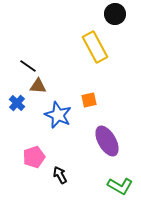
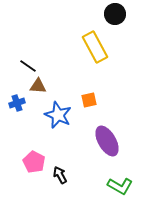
blue cross: rotated 28 degrees clockwise
pink pentagon: moved 5 px down; rotated 25 degrees counterclockwise
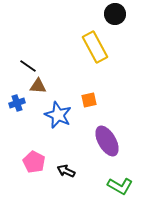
black arrow: moved 6 px right, 4 px up; rotated 36 degrees counterclockwise
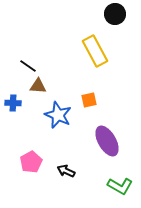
yellow rectangle: moved 4 px down
blue cross: moved 4 px left; rotated 21 degrees clockwise
pink pentagon: moved 3 px left; rotated 15 degrees clockwise
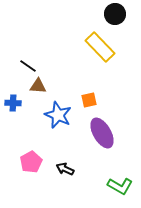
yellow rectangle: moved 5 px right, 4 px up; rotated 16 degrees counterclockwise
purple ellipse: moved 5 px left, 8 px up
black arrow: moved 1 px left, 2 px up
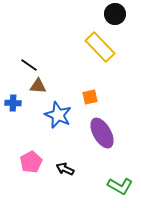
black line: moved 1 px right, 1 px up
orange square: moved 1 px right, 3 px up
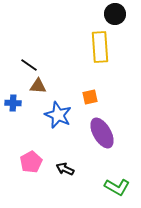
yellow rectangle: rotated 40 degrees clockwise
green L-shape: moved 3 px left, 1 px down
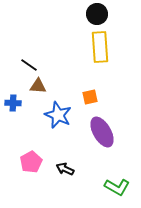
black circle: moved 18 px left
purple ellipse: moved 1 px up
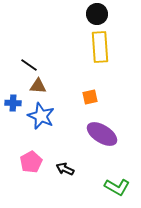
blue star: moved 17 px left, 1 px down
purple ellipse: moved 2 px down; rotated 28 degrees counterclockwise
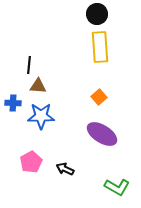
black line: rotated 60 degrees clockwise
orange square: moved 9 px right; rotated 28 degrees counterclockwise
blue star: rotated 24 degrees counterclockwise
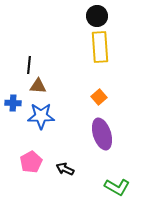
black circle: moved 2 px down
purple ellipse: rotated 40 degrees clockwise
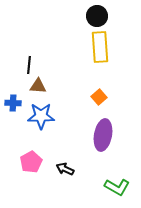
purple ellipse: moved 1 px right, 1 px down; rotated 28 degrees clockwise
